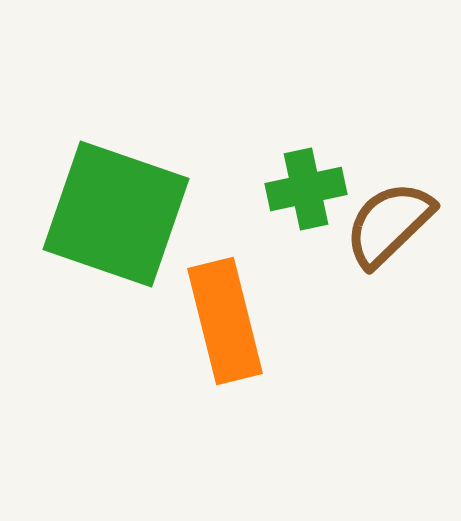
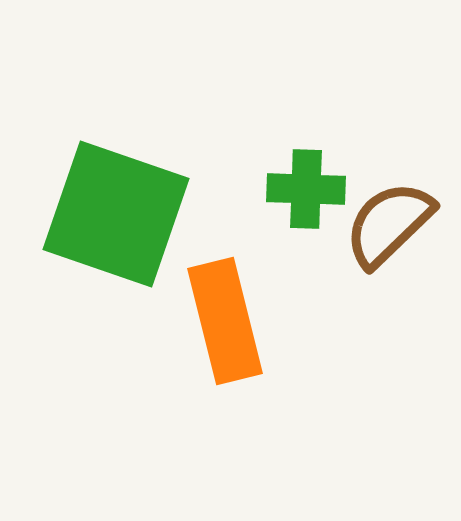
green cross: rotated 14 degrees clockwise
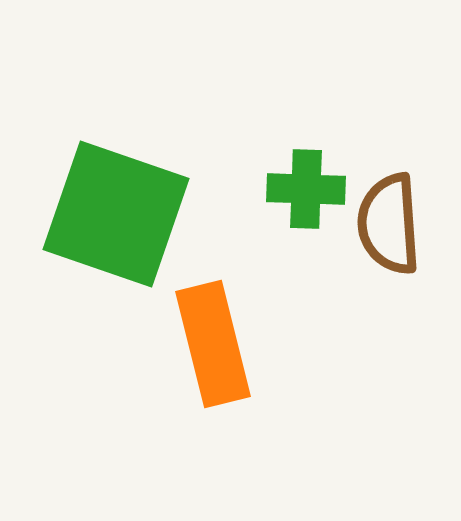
brown semicircle: rotated 50 degrees counterclockwise
orange rectangle: moved 12 px left, 23 px down
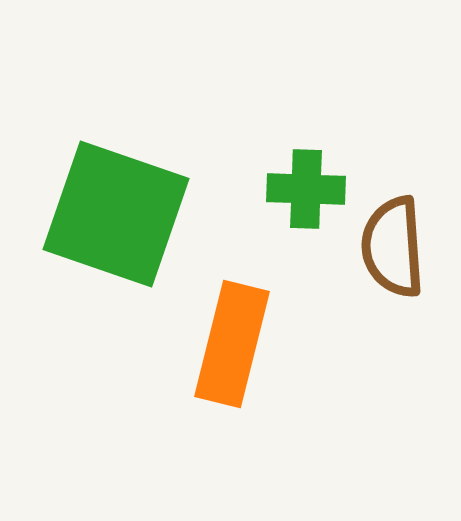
brown semicircle: moved 4 px right, 23 px down
orange rectangle: moved 19 px right; rotated 28 degrees clockwise
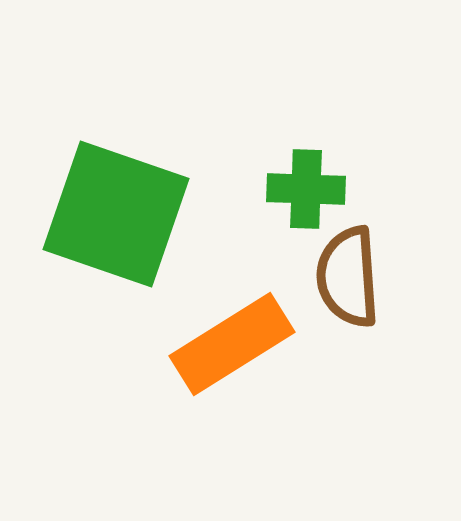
brown semicircle: moved 45 px left, 30 px down
orange rectangle: rotated 44 degrees clockwise
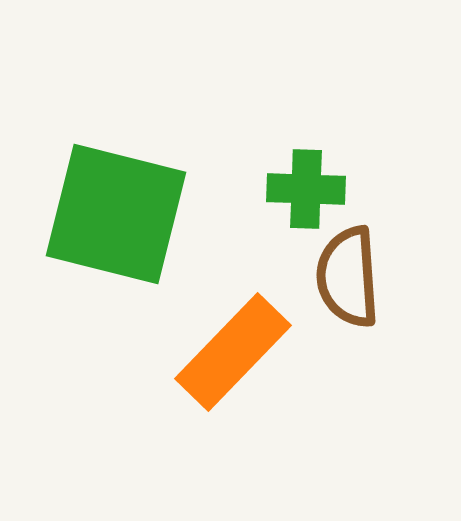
green square: rotated 5 degrees counterclockwise
orange rectangle: moved 1 px right, 8 px down; rotated 14 degrees counterclockwise
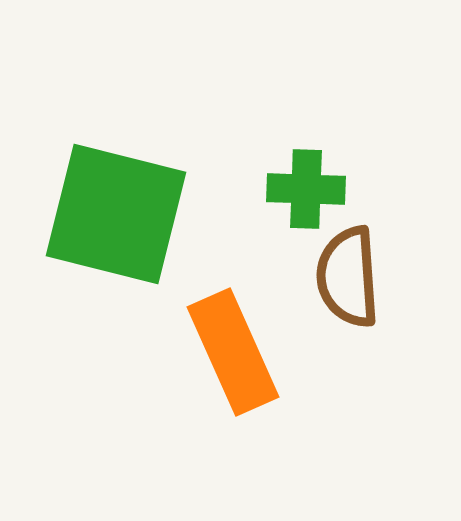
orange rectangle: rotated 68 degrees counterclockwise
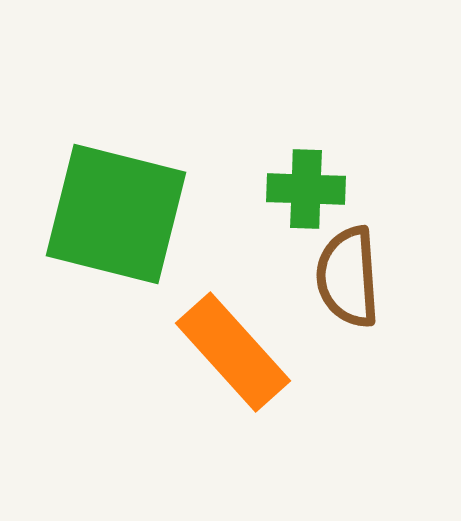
orange rectangle: rotated 18 degrees counterclockwise
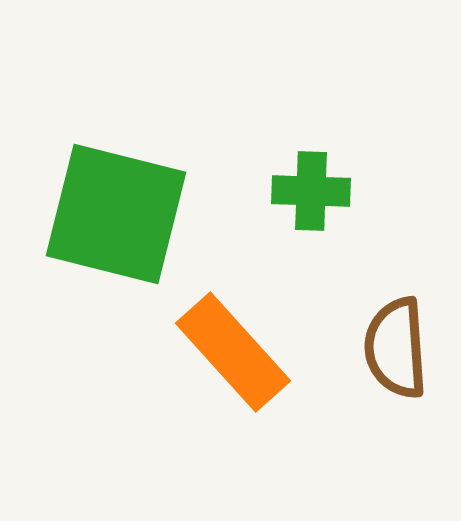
green cross: moved 5 px right, 2 px down
brown semicircle: moved 48 px right, 71 px down
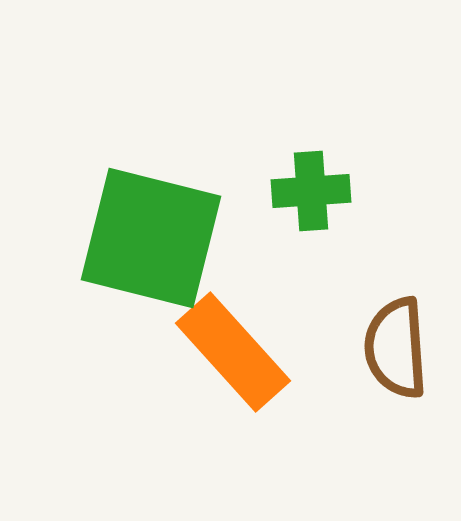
green cross: rotated 6 degrees counterclockwise
green square: moved 35 px right, 24 px down
